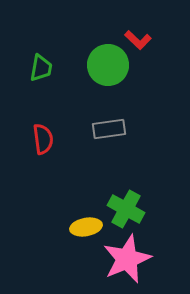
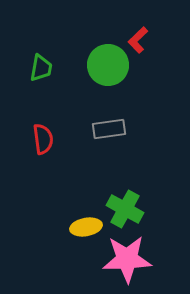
red L-shape: rotated 92 degrees clockwise
green cross: moved 1 px left
pink star: rotated 21 degrees clockwise
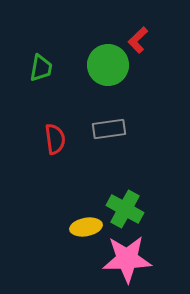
red semicircle: moved 12 px right
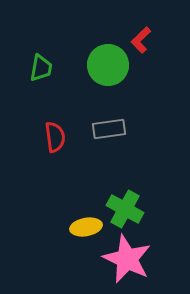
red L-shape: moved 3 px right
red semicircle: moved 2 px up
pink star: rotated 27 degrees clockwise
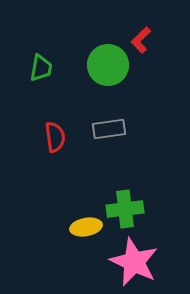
green cross: rotated 36 degrees counterclockwise
pink star: moved 7 px right, 3 px down
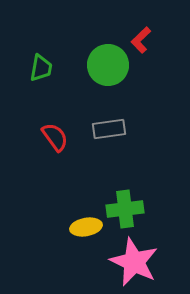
red semicircle: rotated 28 degrees counterclockwise
